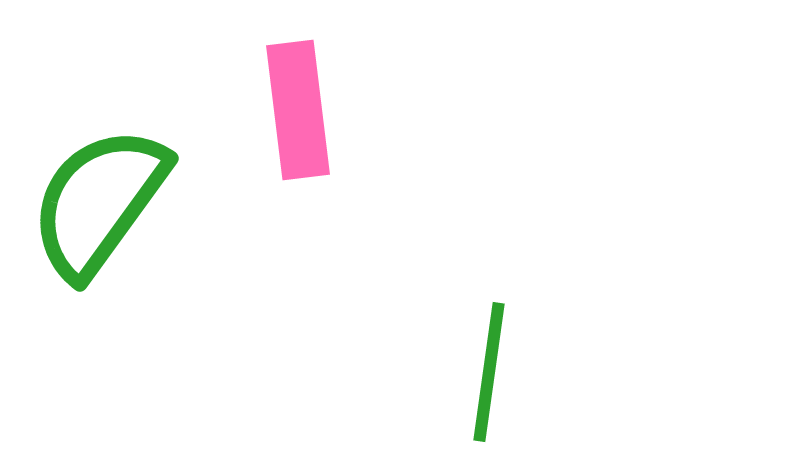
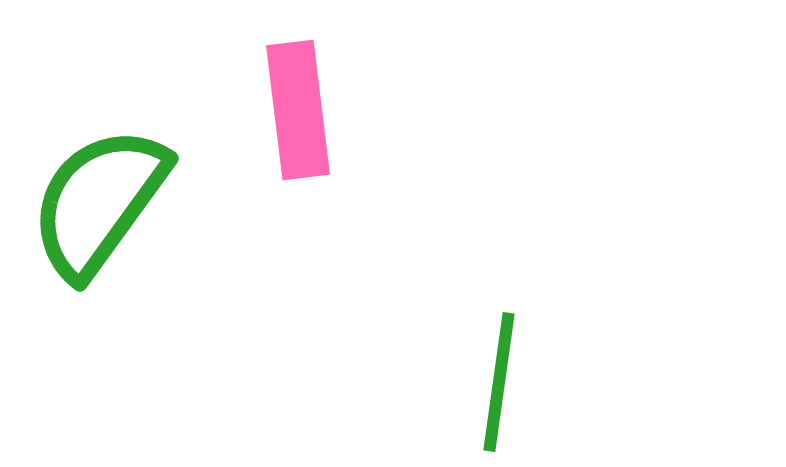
green line: moved 10 px right, 10 px down
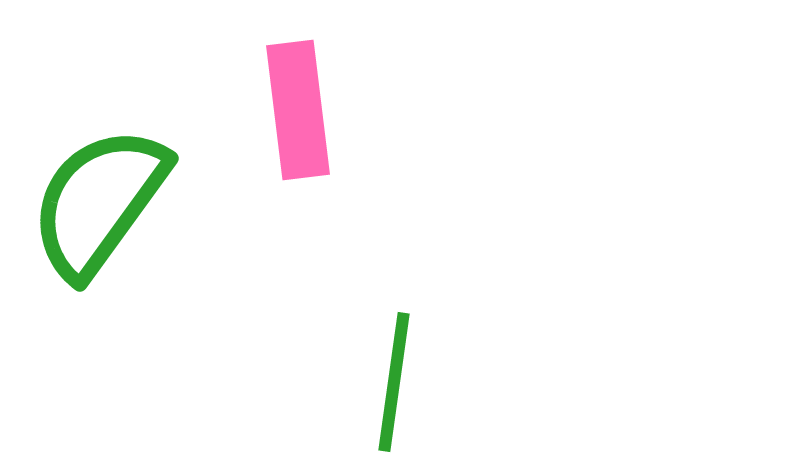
green line: moved 105 px left
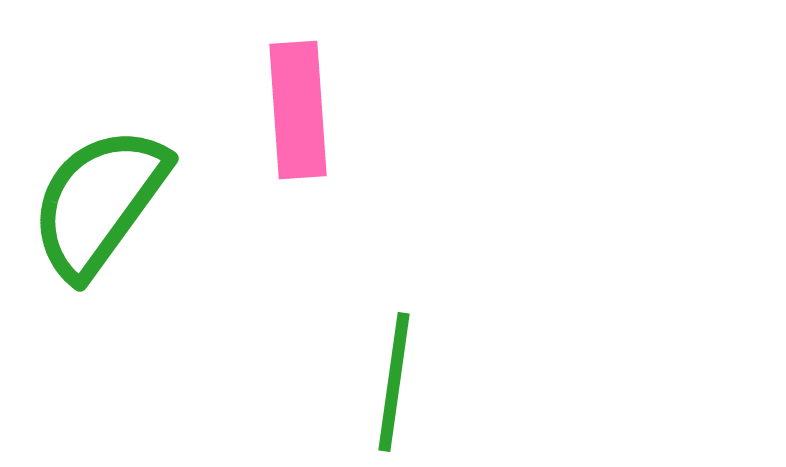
pink rectangle: rotated 3 degrees clockwise
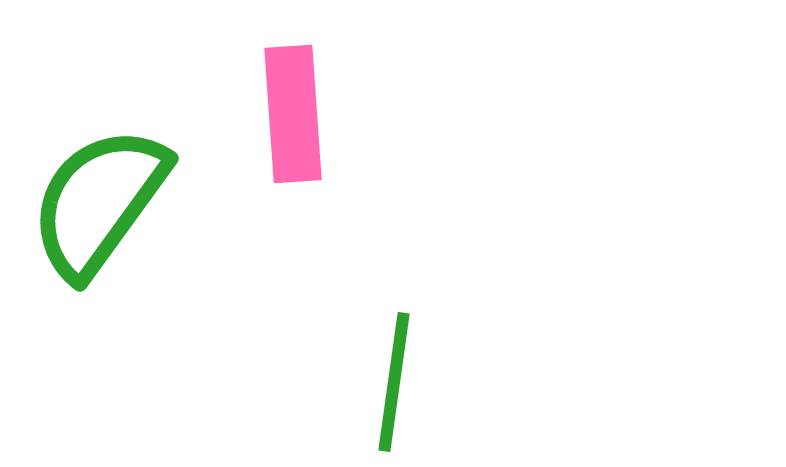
pink rectangle: moved 5 px left, 4 px down
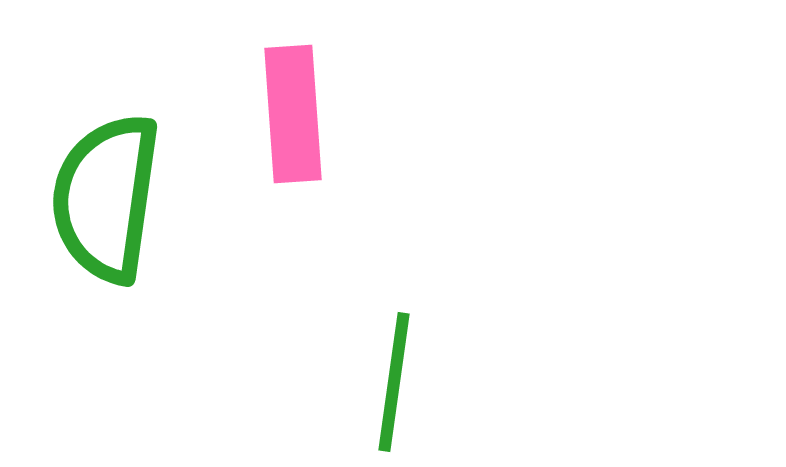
green semicircle: moved 7 px right, 4 px up; rotated 28 degrees counterclockwise
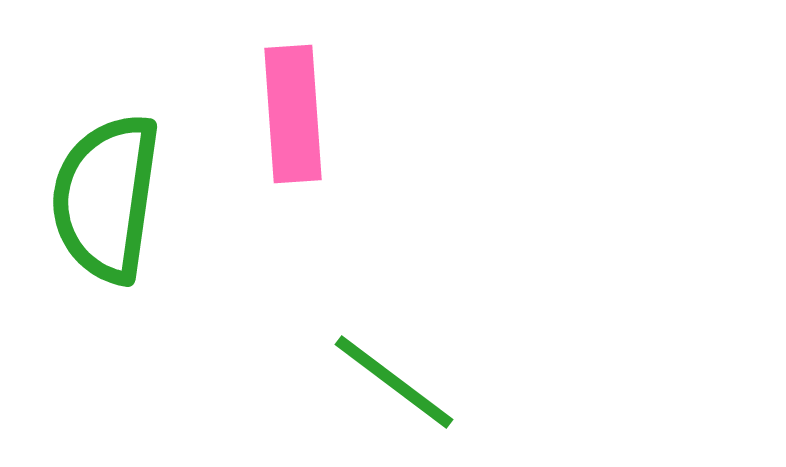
green line: rotated 61 degrees counterclockwise
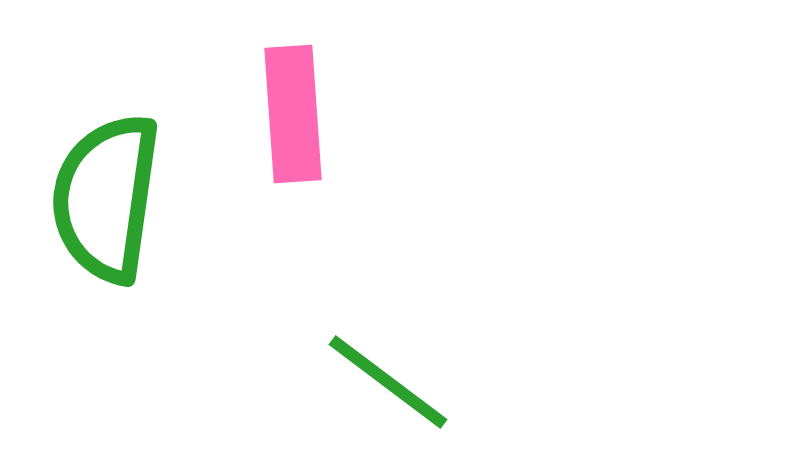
green line: moved 6 px left
